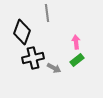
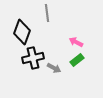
pink arrow: rotated 56 degrees counterclockwise
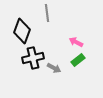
black diamond: moved 1 px up
green rectangle: moved 1 px right
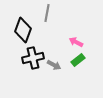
gray line: rotated 18 degrees clockwise
black diamond: moved 1 px right, 1 px up
gray arrow: moved 3 px up
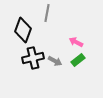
gray arrow: moved 1 px right, 4 px up
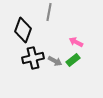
gray line: moved 2 px right, 1 px up
green rectangle: moved 5 px left
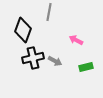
pink arrow: moved 2 px up
green rectangle: moved 13 px right, 7 px down; rotated 24 degrees clockwise
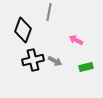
black cross: moved 2 px down
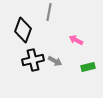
green rectangle: moved 2 px right
